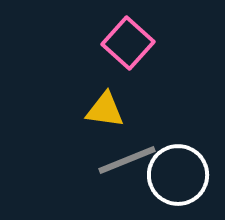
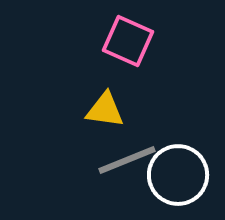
pink square: moved 2 px up; rotated 18 degrees counterclockwise
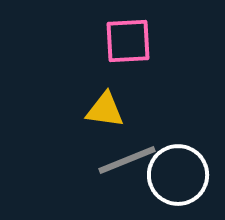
pink square: rotated 27 degrees counterclockwise
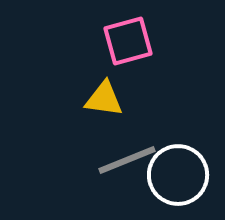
pink square: rotated 12 degrees counterclockwise
yellow triangle: moved 1 px left, 11 px up
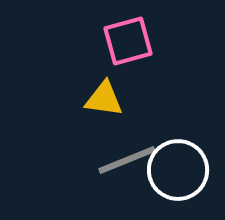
white circle: moved 5 px up
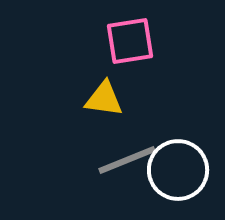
pink square: moved 2 px right; rotated 6 degrees clockwise
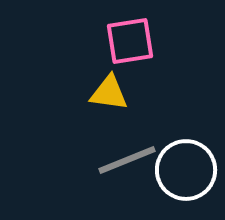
yellow triangle: moved 5 px right, 6 px up
white circle: moved 8 px right
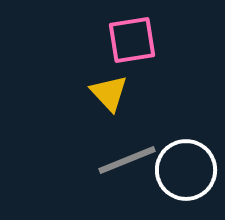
pink square: moved 2 px right, 1 px up
yellow triangle: rotated 39 degrees clockwise
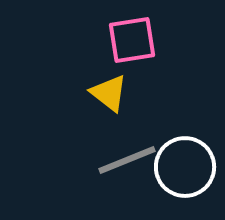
yellow triangle: rotated 9 degrees counterclockwise
white circle: moved 1 px left, 3 px up
